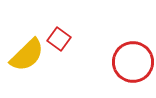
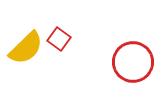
yellow semicircle: moved 1 px left, 7 px up
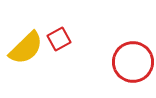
red square: rotated 25 degrees clockwise
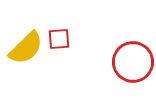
red square: rotated 25 degrees clockwise
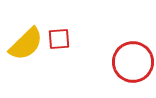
yellow semicircle: moved 4 px up
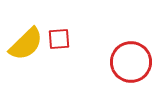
red circle: moved 2 px left
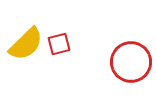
red square: moved 5 px down; rotated 10 degrees counterclockwise
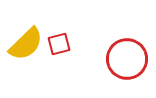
red circle: moved 4 px left, 3 px up
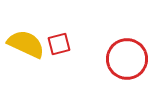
yellow semicircle: rotated 111 degrees counterclockwise
